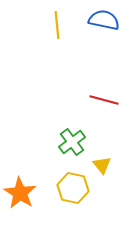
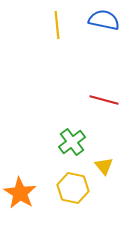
yellow triangle: moved 2 px right, 1 px down
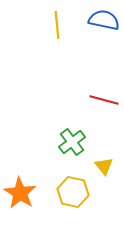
yellow hexagon: moved 4 px down
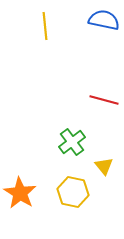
yellow line: moved 12 px left, 1 px down
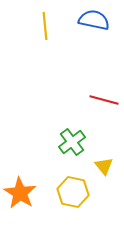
blue semicircle: moved 10 px left
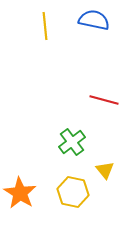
yellow triangle: moved 1 px right, 4 px down
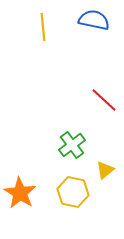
yellow line: moved 2 px left, 1 px down
red line: rotated 28 degrees clockwise
green cross: moved 3 px down
yellow triangle: rotated 30 degrees clockwise
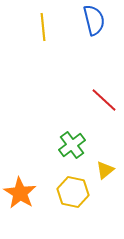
blue semicircle: rotated 64 degrees clockwise
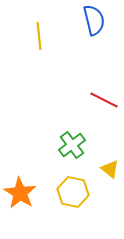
yellow line: moved 4 px left, 9 px down
red line: rotated 16 degrees counterclockwise
yellow triangle: moved 5 px right, 1 px up; rotated 42 degrees counterclockwise
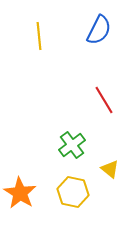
blue semicircle: moved 5 px right, 10 px down; rotated 40 degrees clockwise
red line: rotated 32 degrees clockwise
